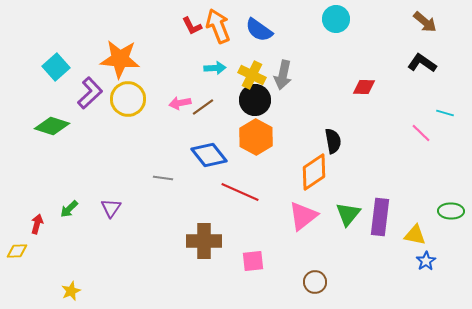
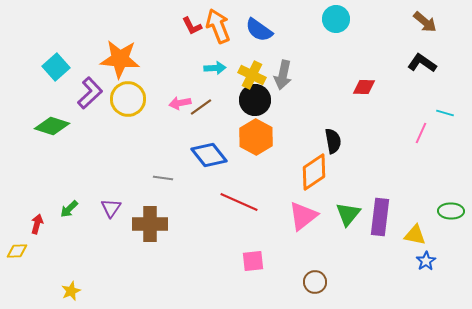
brown line: moved 2 px left
pink line: rotated 70 degrees clockwise
red line: moved 1 px left, 10 px down
brown cross: moved 54 px left, 17 px up
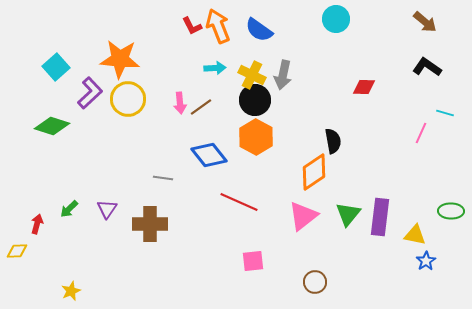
black L-shape: moved 5 px right, 4 px down
pink arrow: rotated 85 degrees counterclockwise
purple triangle: moved 4 px left, 1 px down
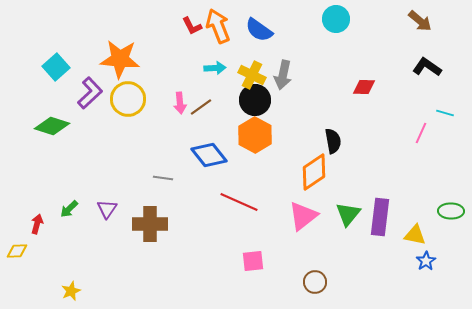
brown arrow: moved 5 px left, 1 px up
orange hexagon: moved 1 px left, 2 px up
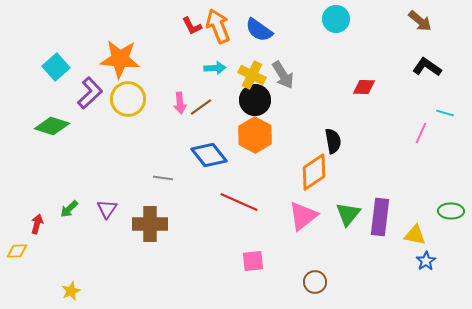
gray arrow: rotated 44 degrees counterclockwise
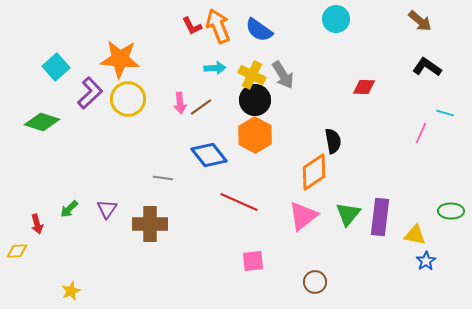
green diamond: moved 10 px left, 4 px up
red arrow: rotated 150 degrees clockwise
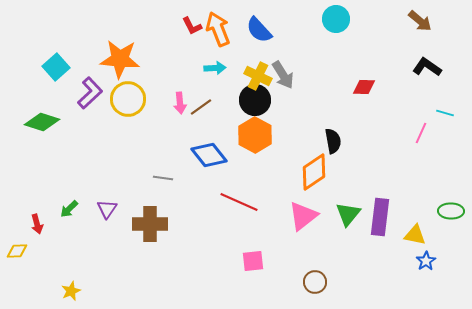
orange arrow: moved 3 px down
blue semicircle: rotated 12 degrees clockwise
yellow cross: moved 6 px right, 1 px down
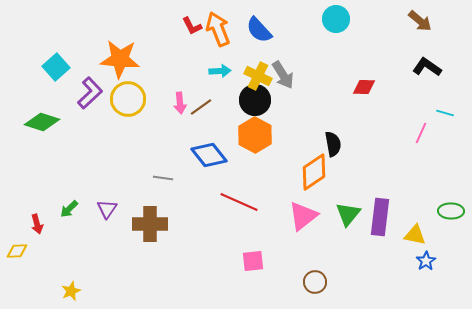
cyan arrow: moved 5 px right, 3 px down
black semicircle: moved 3 px down
